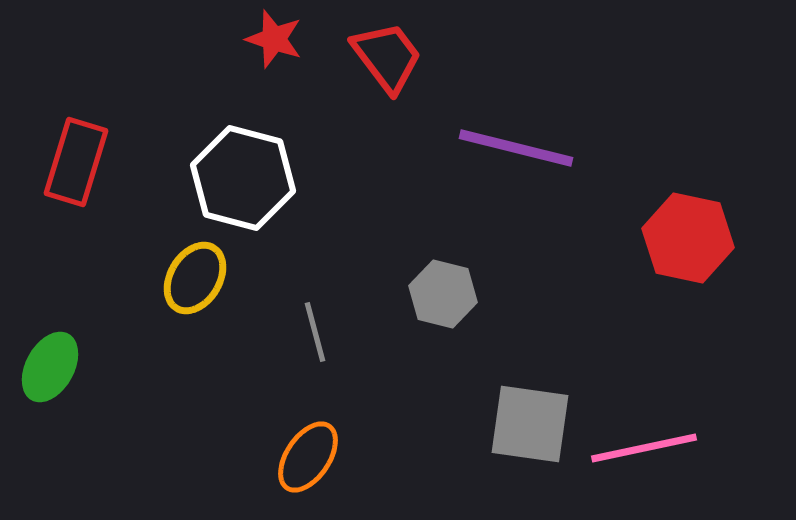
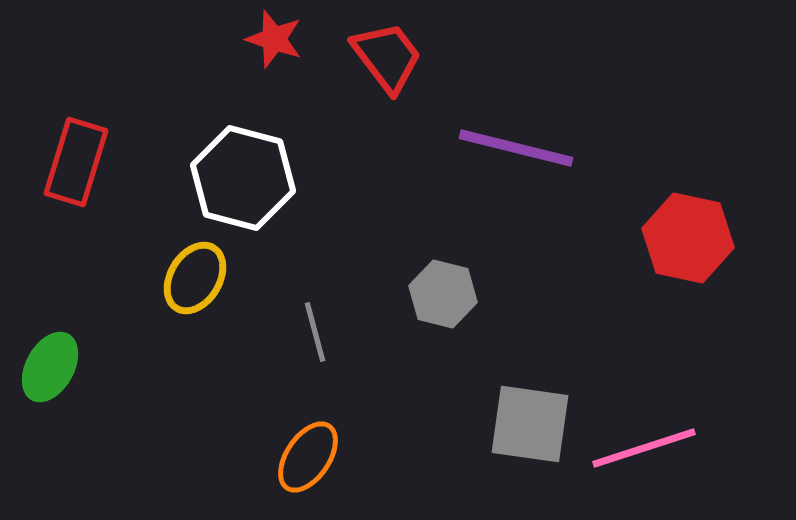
pink line: rotated 6 degrees counterclockwise
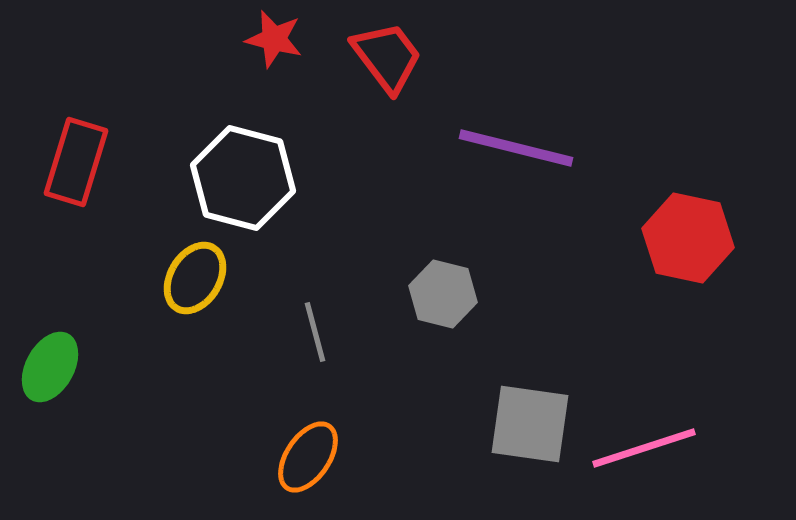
red star: rotated 4 degrees counterclockwise
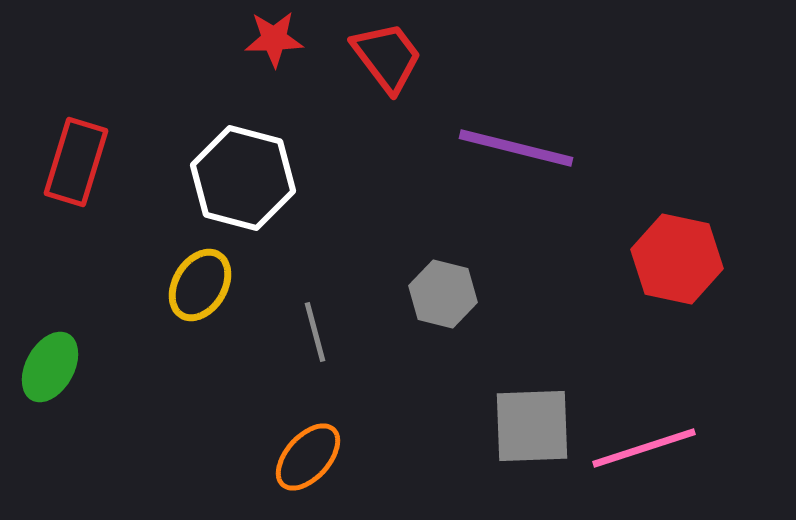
red star: rotated 16 degrees counterclockwise
red hexagon: moved 11 px left, 21 px down
yellow ellipse: moved 5 px right, 7 px down
gray square: moved 2 px right, 2 px down; rotated 10 degrees counterclockwise
orange ellipse: rotated 8 degrees clockwise
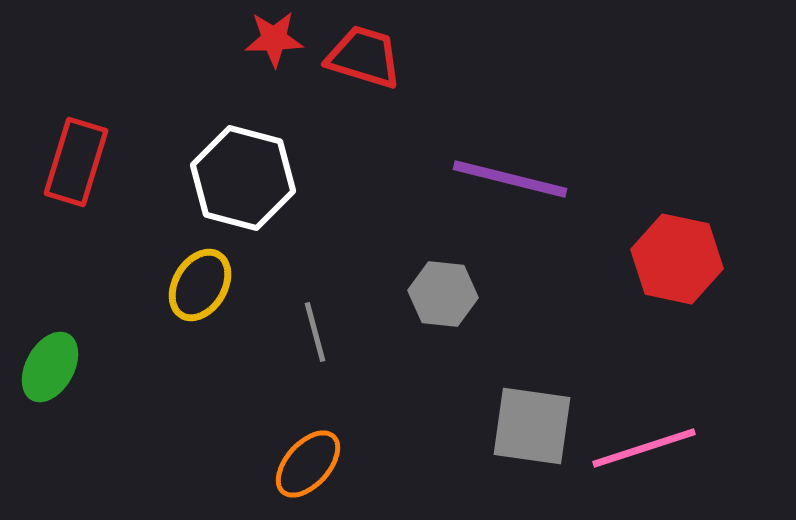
red trapezoid: moved 23 px left; rotated 36 degrees counterclockwise
purple line: moved 6 px left, 31 px down
gray hexagon: rotated 8 degrees counterclockwise
gray square: rotated 10 degrees clockwise
orange ellipse: moved 7 px down
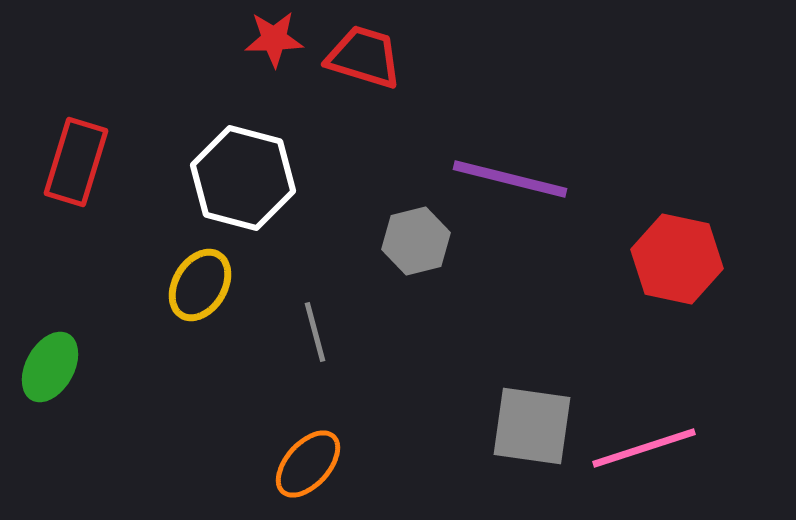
gray hexagon: moved 27 px left, 53 px up; rotated 20 degrees counterclockwise
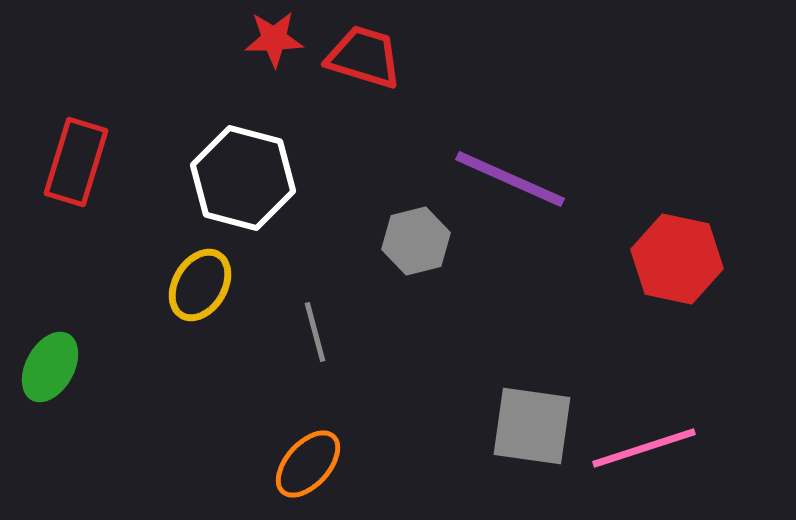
purple line: rotated 10 degrees clockwise
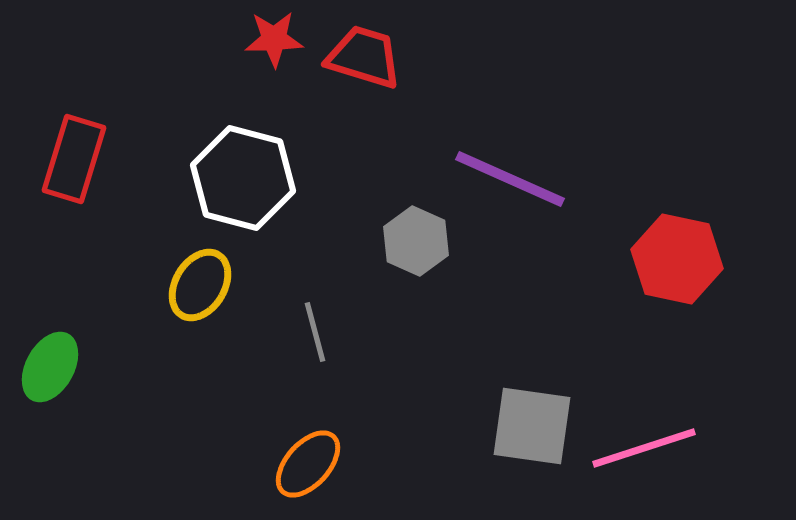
red rectangle: moved 2 px left, 3 px up
gray hexagon: rotated 22 degrees counterclockwise
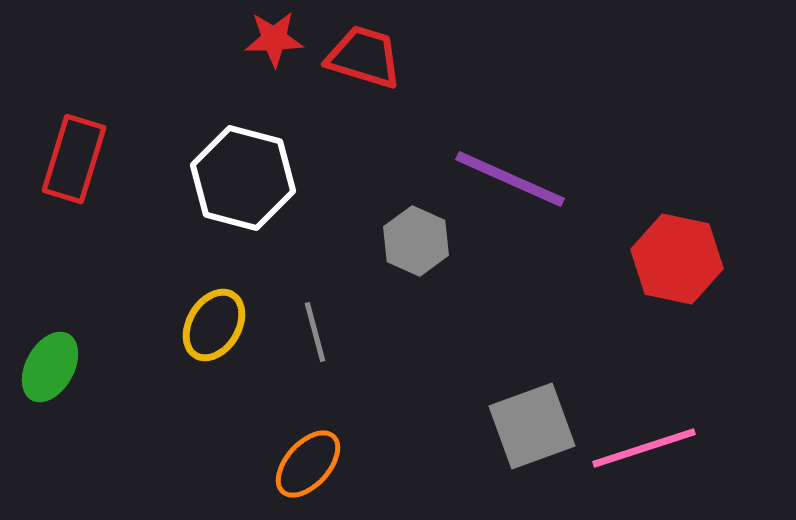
yellow ellipse: moved 14 px right, 40 px down
gray square: rotated 28 degrees counterclockwise
